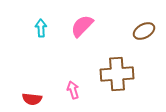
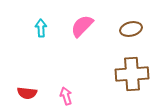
brown ellipse: moved 13 px left, 2 px up; rotated 15 degrees clockwise
brown cross: moved 15 px right
pink arrow: moved 7 px left, 6 px down
red semicircle: moved 5 px left, 6 px up
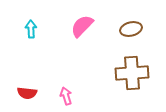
cyan arrow: moved 10 px left, 1 px down
brown cross: moved 1 px up
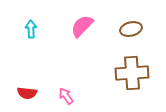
pink arrow: rotated 18 degrees counterclockwise
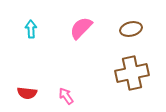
pink semicircle: moved 1 px left, 2 px down
brown cross: rotated 8 degrees counterclockwise
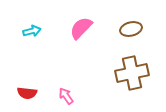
cyan arrow: moved 1 px right, 2 px down; rotated 78 degrees clockwise
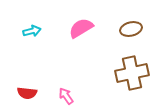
pink semicircle: rotated 15 degrees clockwise
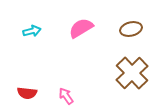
brown cross: rotated 32 degrees counterclockwise
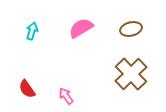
cyan arrow: rotated 60 degrees counterclockwise
brown cross: moved 1 px left, 1 px down
red semicircle: moved 4 px up; rotated 48 degrees clockwise
